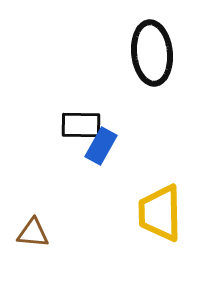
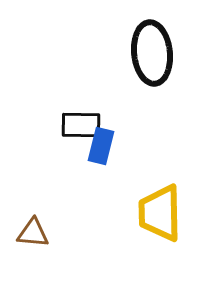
blue rectangle: rotated 15 degrees counterclockwise
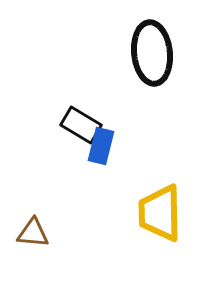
black rectangle: rotated 30 degrees clockwise
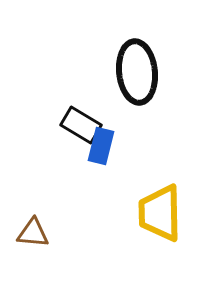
black ellipse: moved 15 px left, 19 px down
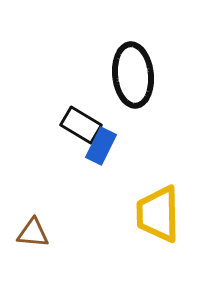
black ellipse: moved 4 px left, 3 px down
blue rectangle: rotated 12 degrees clockwise
yellow trapezoid: moved 2 px left, 1 px down
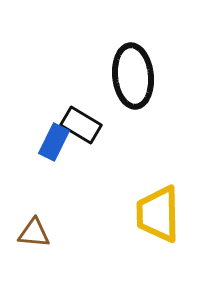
black ellipse: moved 1 px down
blue rectangle: moved 47 px left, 4 px up
brown triangle: moved 1 px right
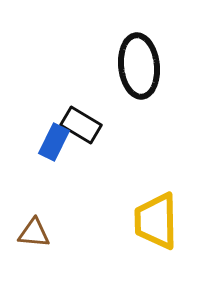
black ellipse: moved 6 px right, 10 px up
yellow trapezoid: moved 2 px left, 7 px down
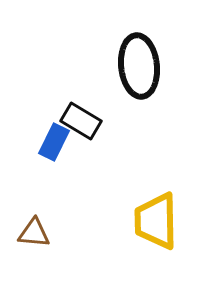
black rectangle: moved 4 px up
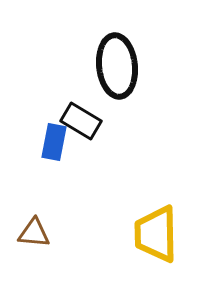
black ellipse: moved 22 px left
blue rectangle: rotated 15 degrees counterclockwise
yellow trapezoid: moved 13 px down
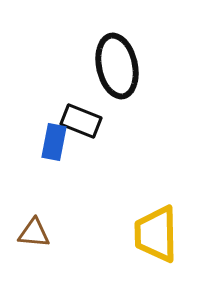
black ellipse: rotated 6 degrees counterclockwise
black rectangle: rotated 9 degrees counterclockwise
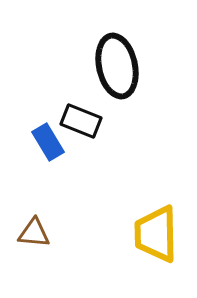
blue rectangle: moved 6 px left; rotated 42 degrees counterclockwise
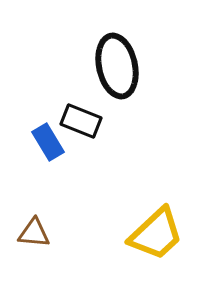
yellow trapezoid: rotated 132 degrees counterclockwise
